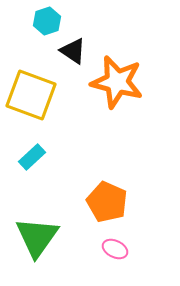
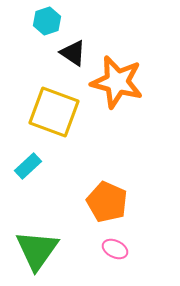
black triangle: moved 2 px down
yellow square: moved 23 px right, 17 px down
cyan rectangle: moved 4 px left, 9 px down
green triangle: moved 13 px down
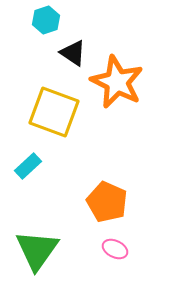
cyan hexagon: moved 1 px left, 1 px up
orange star: rotated 12 degrees clockwise
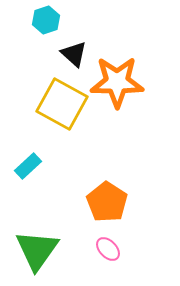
black triangle: moved 1 px right, 1 px down; rotated 8 degrees clockwise
orange star: rotated 26 degrees counterclockwise
yellow square: moved 8 px right, 8 px up; rotated 9 degrees clockwise
orange pentagon: rotated 9 degrees clockwise
pink ellipse: moved 7 px left; rotated 20 degrees clockwise
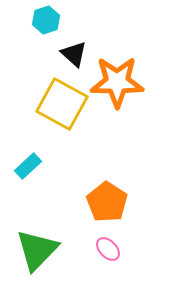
green triangle: rotated 9 degrees clockwise
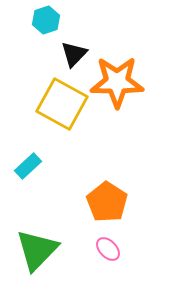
black triangle: rotated 32 degrees clockwise
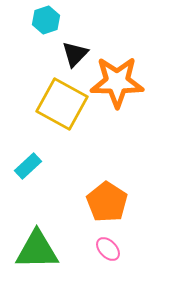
black triangle: moved 1 px right
green triangle: rotated 45 degrees clockwise
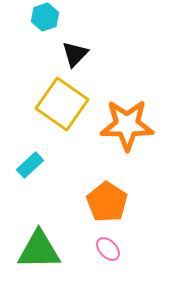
cyan hexagon: moved 1 px left, 3 px up
orange star: moved 10 px right, 43 px down
yellow square: rotated 6 degrees clockwise
cyan rectangle: moved 2 px right, 1 px up
green triangle: moved 2 px right
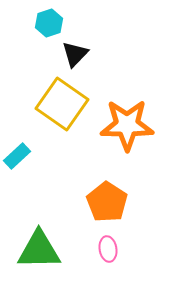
cyan hexagon: moved 4 px right, 6 px down
cyan rectangle: moved 13 px left, 9 px up
pink ellipse: rotated 35 degrees clockwise
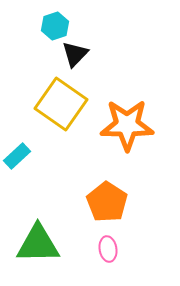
cyan hexagon: moved 6 px right, 3 px down
yellow square: moved 1 px left
green triangle: moved 1 px left, 6 px up
